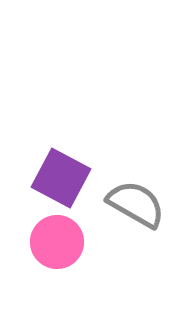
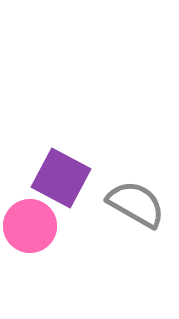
pink circle: moved 27 px left, 16 px up
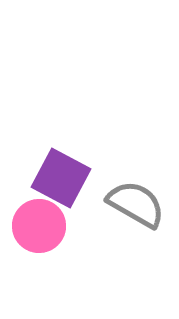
pink circle: moved 9 px right
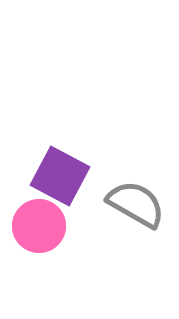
purple square: moved 1 px left, 2 px up
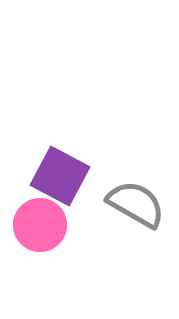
pink circle: moved 1 px right, 1 px up
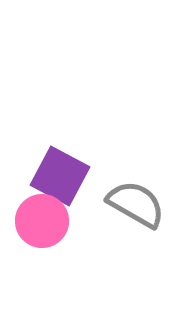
pink circle: moved 2 px right, 4 px up
